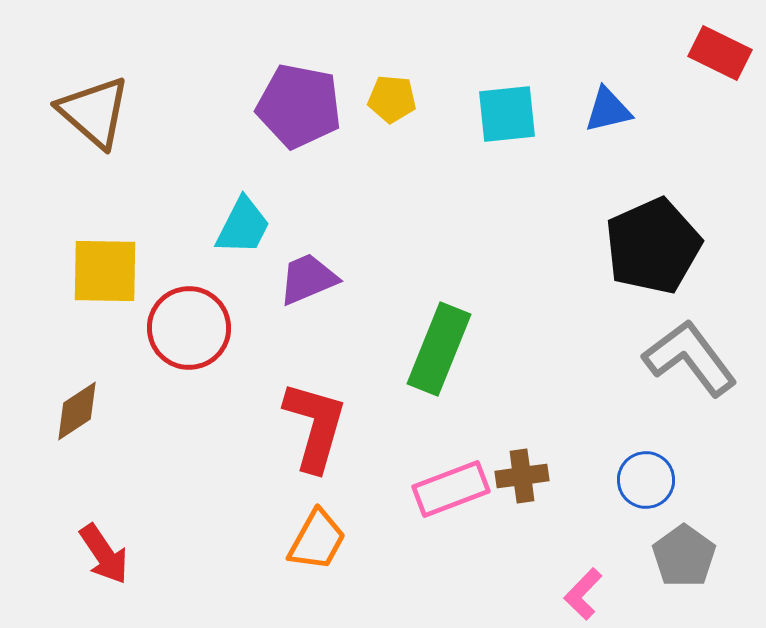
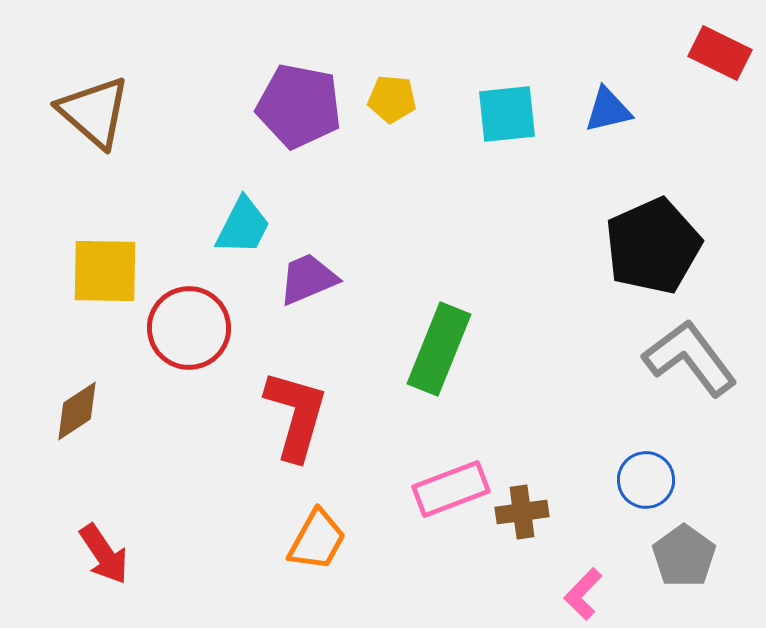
red L-shape: moved 19 px left, 11 px up
brown cross: moved 36 px down
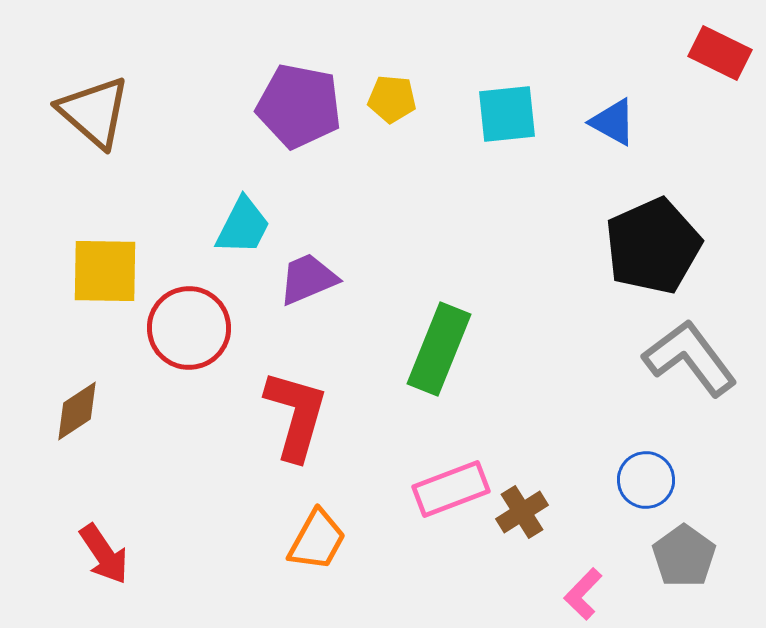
blue triangle: moved 5 px right, 12 px down; rotated 42 degrees clockwise
brown cross: rotated 24 degrees counterclockwise
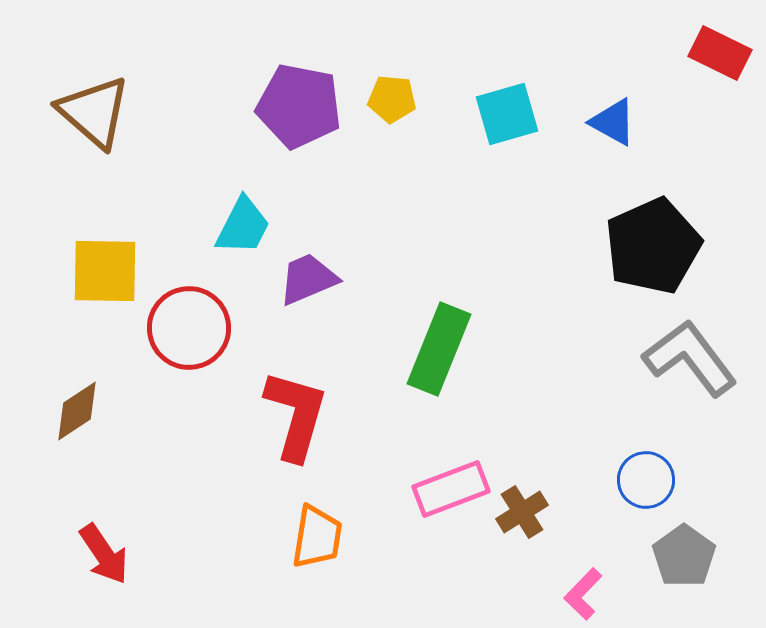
cyan square: rotated 10 degrees counterclockwise
orange trapezoid: moved 3 px up; rotated 20 degrees counterclockwise
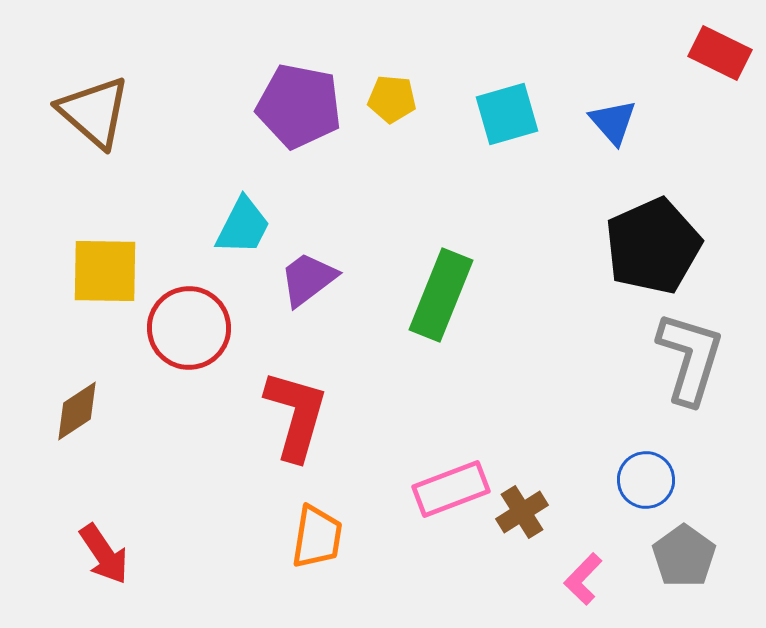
blue triangle: rotated 20 degrees clockwise
purple trapezoid: rotated 14 degrees counterclockwise
green rectangle: moved 2 px right, 54 px up
gray L-shape: rotated 54 degrees clockwise
pink L-shape: moved 15 px up
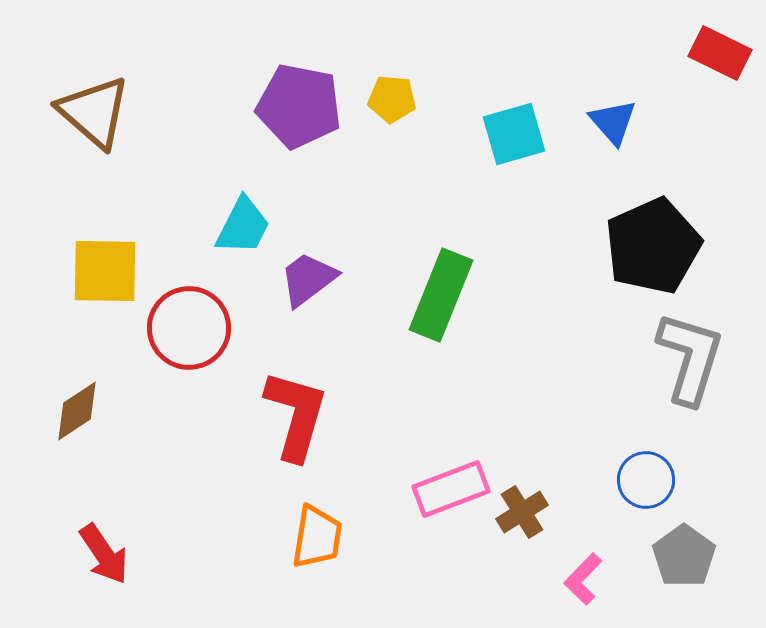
cyan square: moved 7 px right, 20 px down
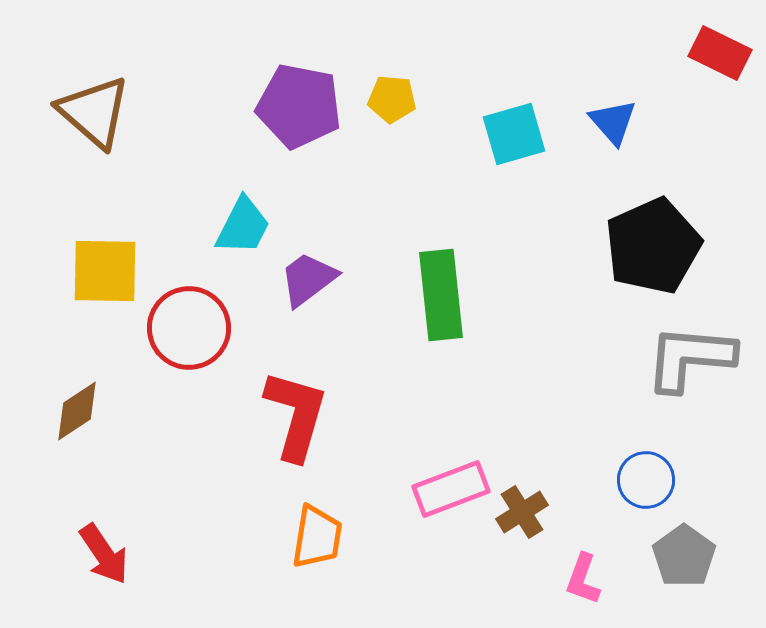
green rectangle: rotated 28 degrees counterclockwise
gray L-shape: rotated 102 degrees counterclockwise
pink L-shape: rotated 24 degrees counterclockwise
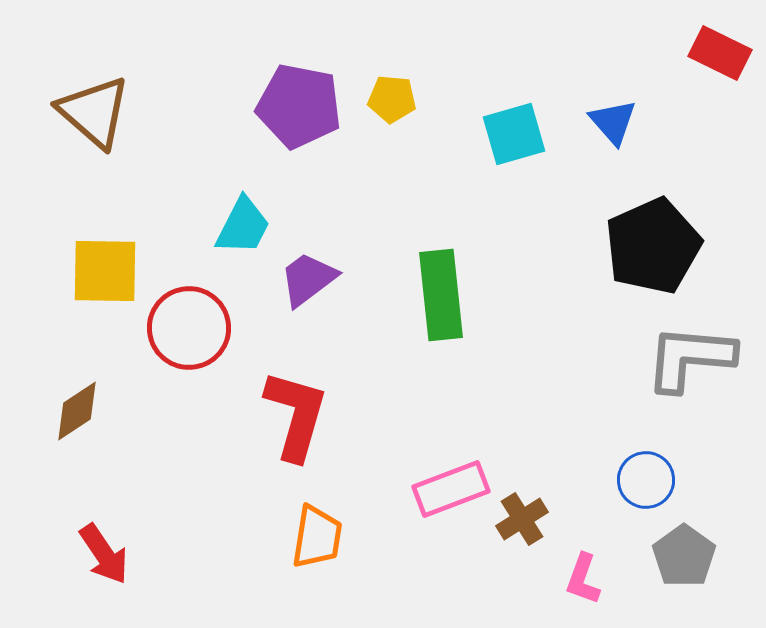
brown cross: moved 7 px down
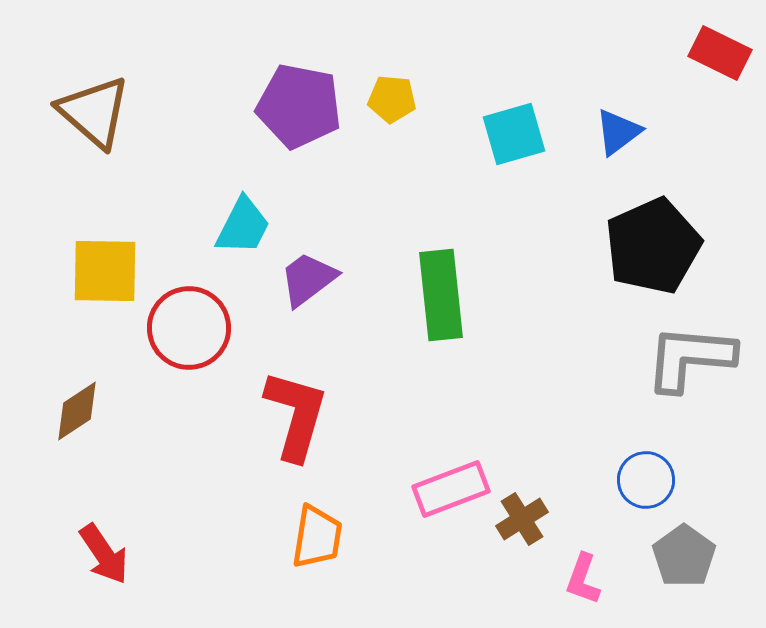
blue triangle: moved 5 px right, 10 px down; rotated 34 degrees clockwise
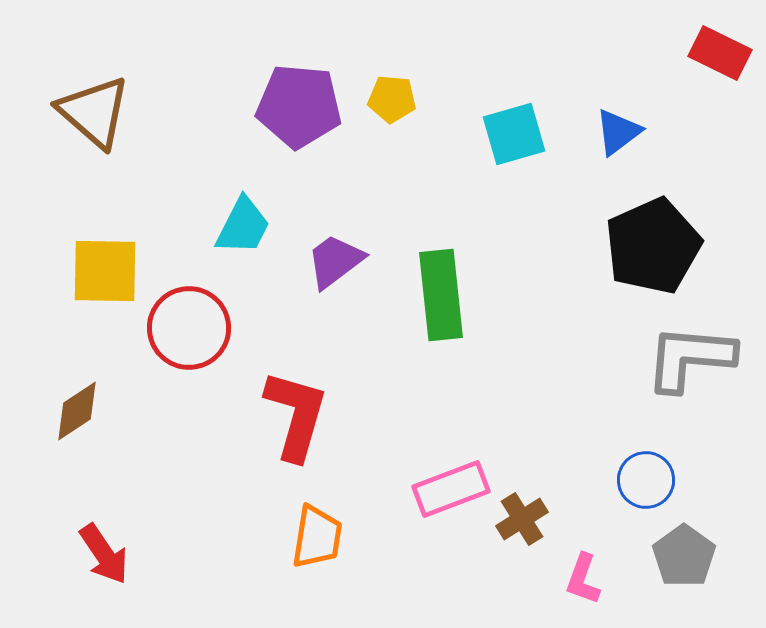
purple pentagon: rotated 6 degrees counterclockwise
purple trapezoid: moved 27 px right, 18 px up
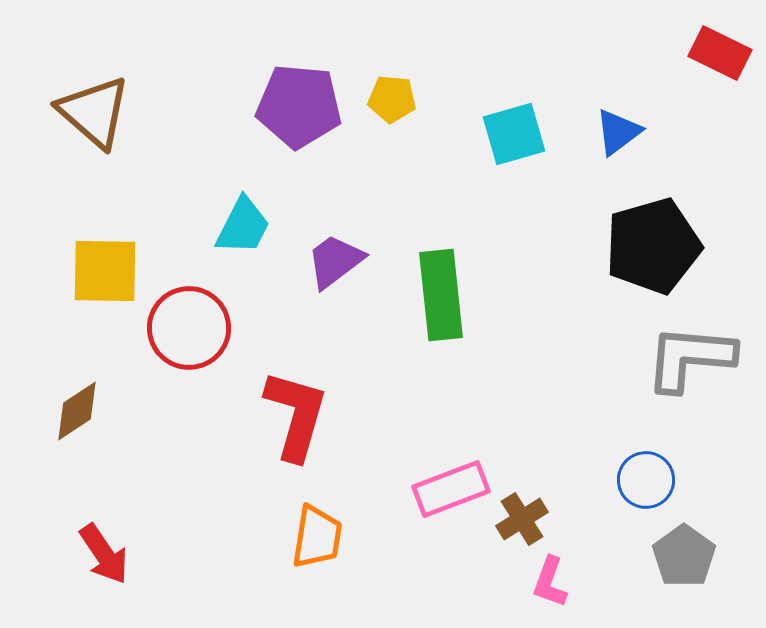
black pentagon: rotated 8 degrees clockwise
pink L-shape: moved 33 px left, 3 px down
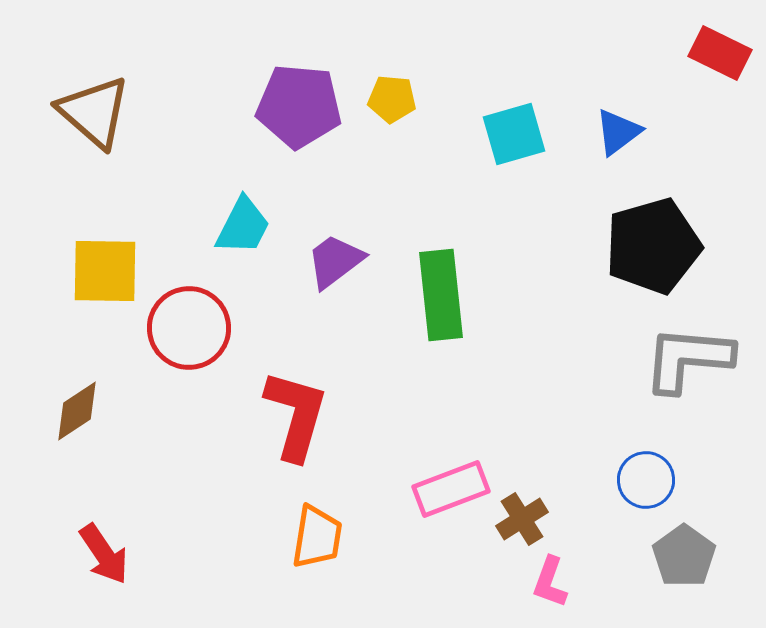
gray L-shape: moved 2 px left, 1 px down
